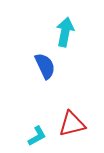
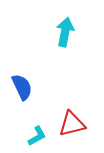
blue semicircle: moved 23 px left, 21 px down
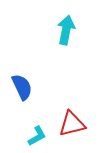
cyan arrow: moved 1 px right, 2 px up
